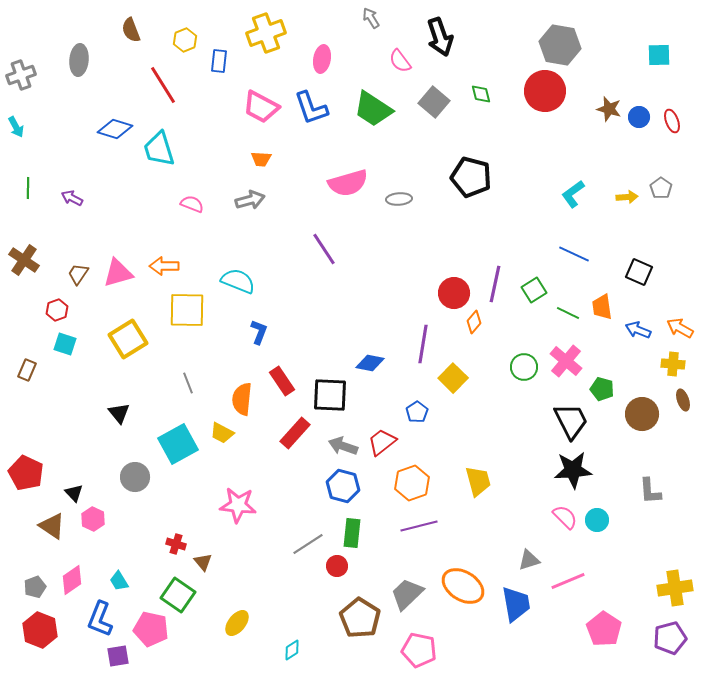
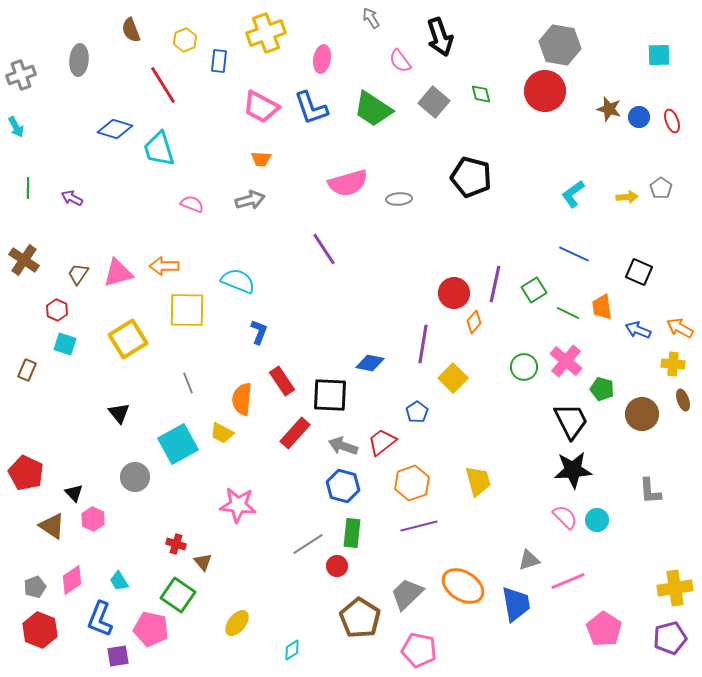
red hexagon at (57, 310): rotated 15 degrees counterclockwise
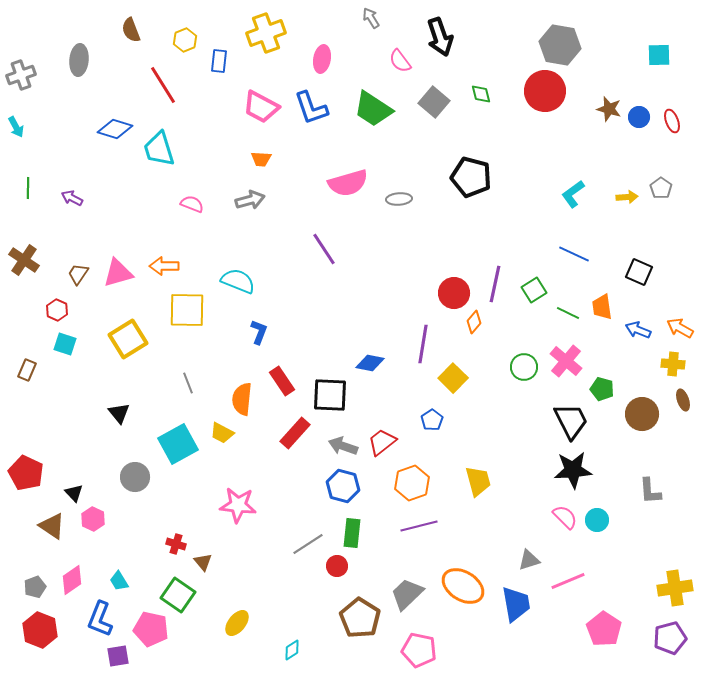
blue pentagon at (417, 412): moved 15 px right, 8 px down
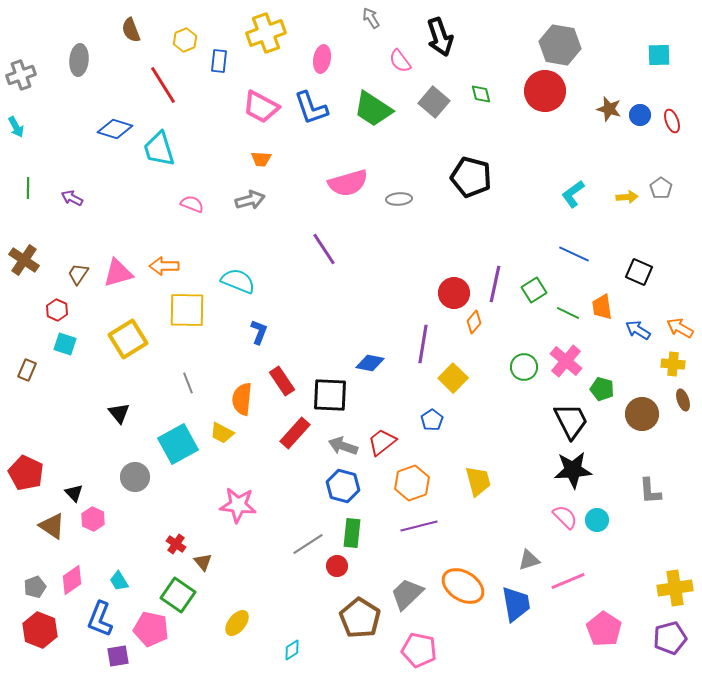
blue circle at (639, 117): moved 1 px right, 2 px up
blue arrow at (638, 330): rotated 10 degrees clockwise
red cross at (176, 544): rotated 18 degrees clockwise
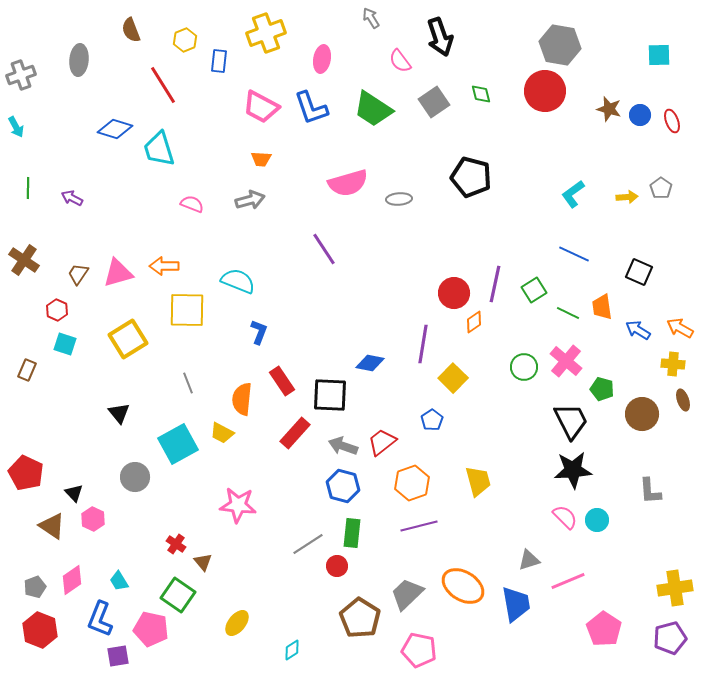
gray square at (434, 102): rotated 16 degrees clockwise
orange diamond at (474, 322): rotated 15 degrees clockwise
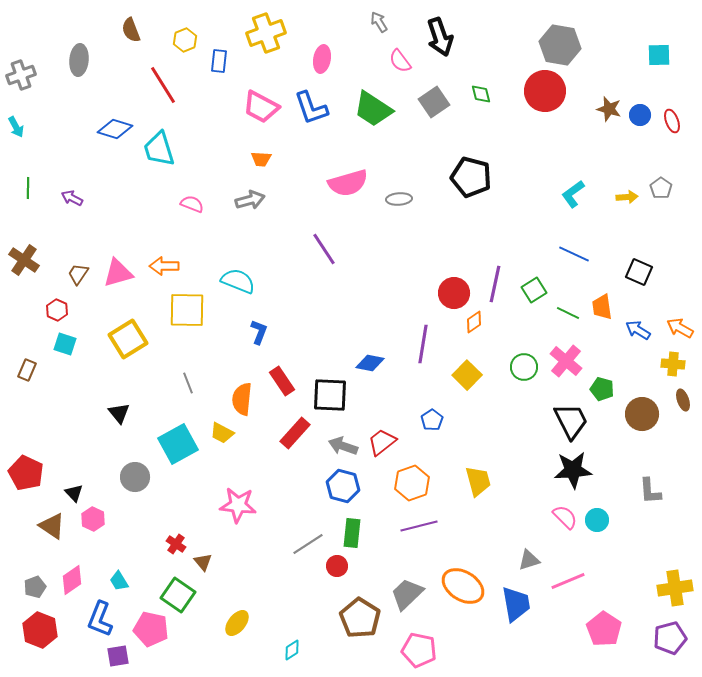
gray arrow at (371, 18): moved 8 px right, 4 px down
yellow square at (453, 378): moved 14 px right, 3 px up
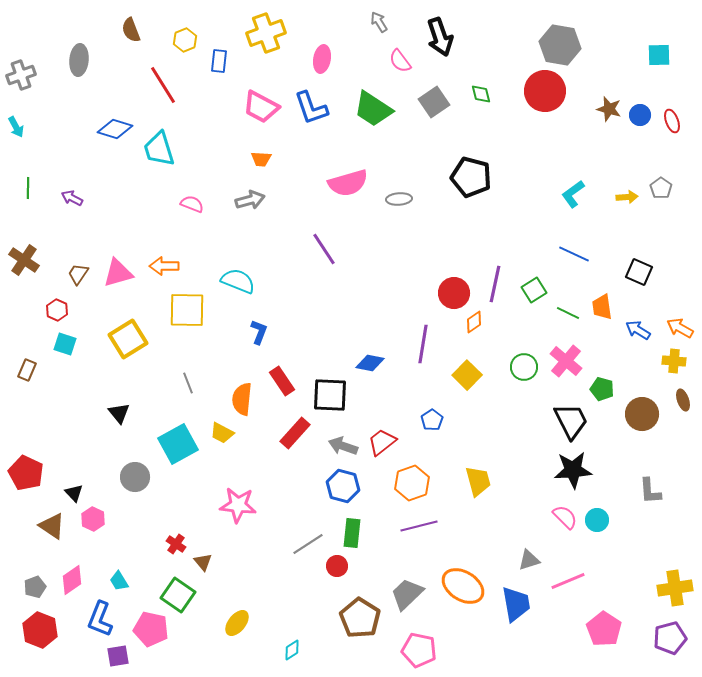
yellow cross at (673, 364): moved 1 px right, 3 px up
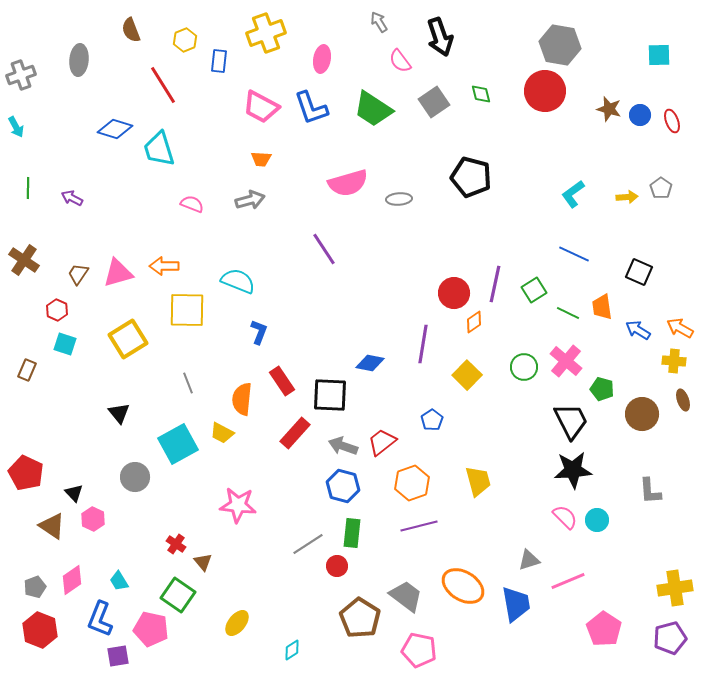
gray trapezoid at (407, 594): moved 1 px left, 2 px down; rotated 81 degrees clockwise
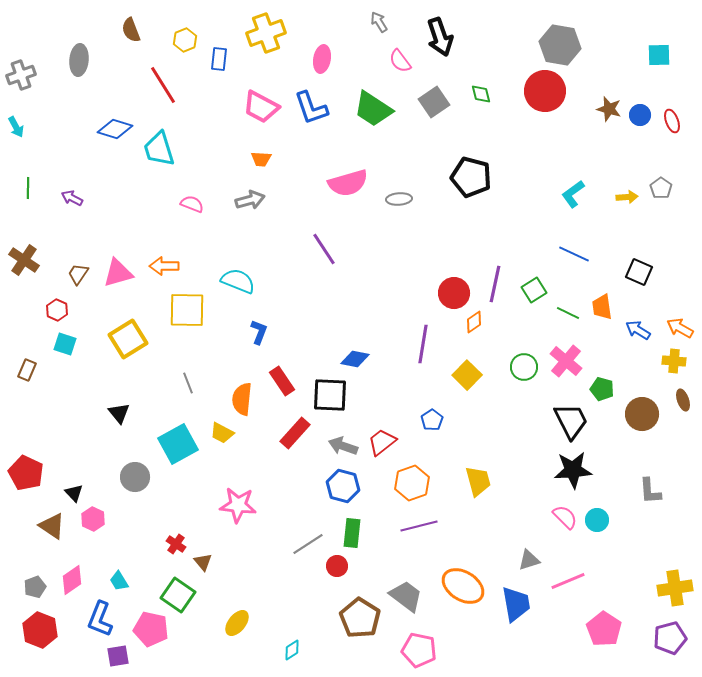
blue rectangle at (219, 61): moved 2 px up
blue diamond at (370, 363): moved 15 px left, 4 px up
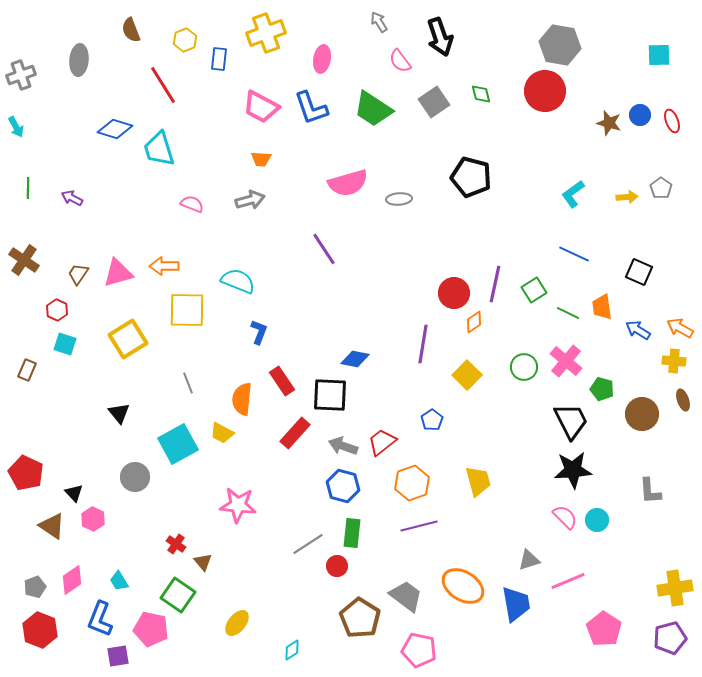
brown star at (609, 109): moved 14 px down
